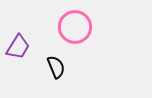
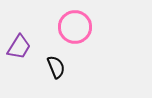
purple trapezoid: moved 1 px right
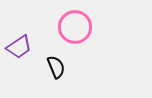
purple trapezoid: rotated 24 degrees clockwise
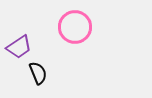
black semicircle: moved 18 px left, 6 px down
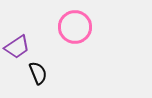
purple trapezoid: moved 2 px left
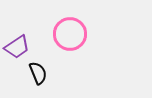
pink circle: moved 5 px left, 7 px down
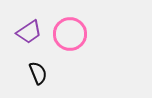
purple trapezoid: moved 12 px right, 15 px up
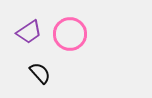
black semicircle: moved 2 px right; rotated 20 degrees counterclockwise
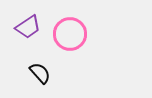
purple trapezoid: moved 1 px left, 5 px up
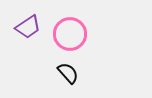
black semicircle: moved 28 px right
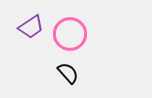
purple trapezoid: moved 3 px right
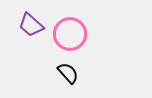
purple trapezoid: moved 2 px up; rotated 76 degrees clockwise
